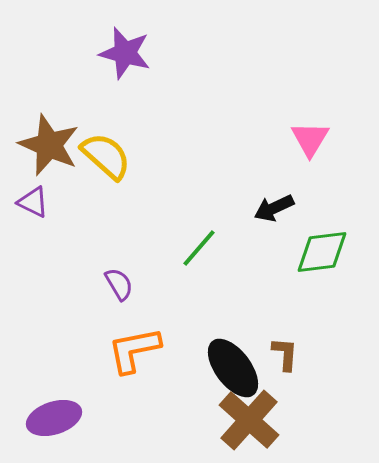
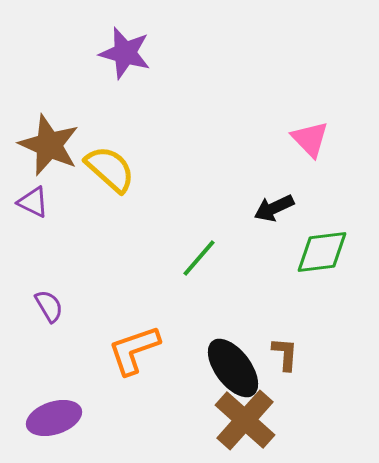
pink triangle: rotated 15 degrees counterclockwise
yellow semicircle: moved 4 px right, 13 px down
green line: moved 10 px down
purple semicircle: moved 70 px left, 22 px down
orange L-shape: rotated 8 degrees counterclockwise
brown cross: moved 4 px left
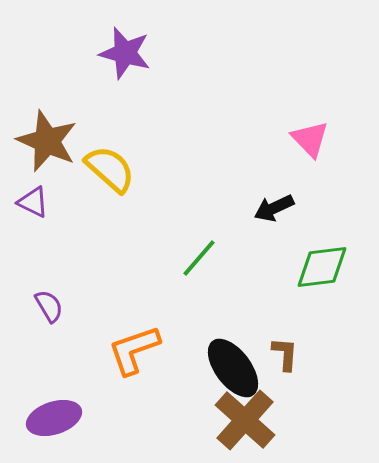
brown star: moved 2 px left, 4 px up
green diamond: moved 15 px down
